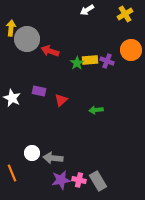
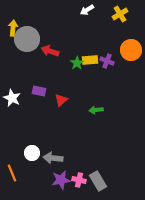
yellow cross: moved 5 px left
yellow arrow: moved 2 px right
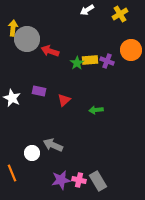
red triangle: moved 3 px right
gray arrow: moved 13 px up; rotated 18 degrees clockwise
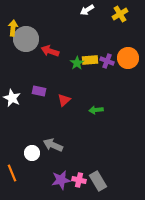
gray circle: moved 1 px left
orange circle: moved 3 px left, 8 px down
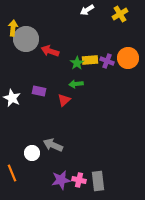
green arrow: moved 20 px left, 26 px up
gray rectangle: rotated 24 degrees clockwise
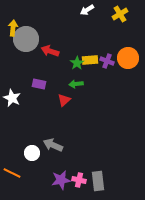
purple rectangle: moved 7 px up
orange line: rotated 42 degrees counterclockwise
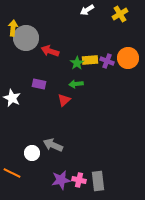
gray circle: moved 1 px up
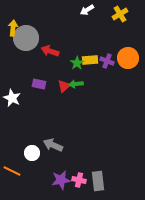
red triangle: moved 14 px up
orange line: moved 2 px up
